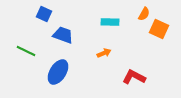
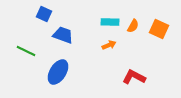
orange semicircle: moved 11 px left, 12 px down
orange arrow: moved 5 px right, 8 px up
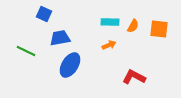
orange square: rotated 18 degrees counterclockwise
blue trapezoid: moved 3 px left, 3 px down; rotated 30 degrees counterclockwise
blue ellipse: moved 12 px right, 7 px up
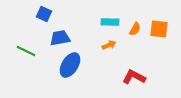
orange semicircle: moved 2 px right, 3 px down
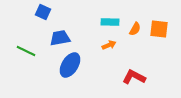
blue square: moved 1 px left, 2 px up
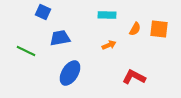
cyan rectangle: moved 3 px left, 7 px up
blue ellipse: moved 8 px down
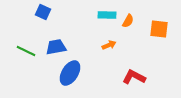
orange semicircle: moved 7 px left, 8 px up
blue trapezoid: moved 4 px left, 9 px down
